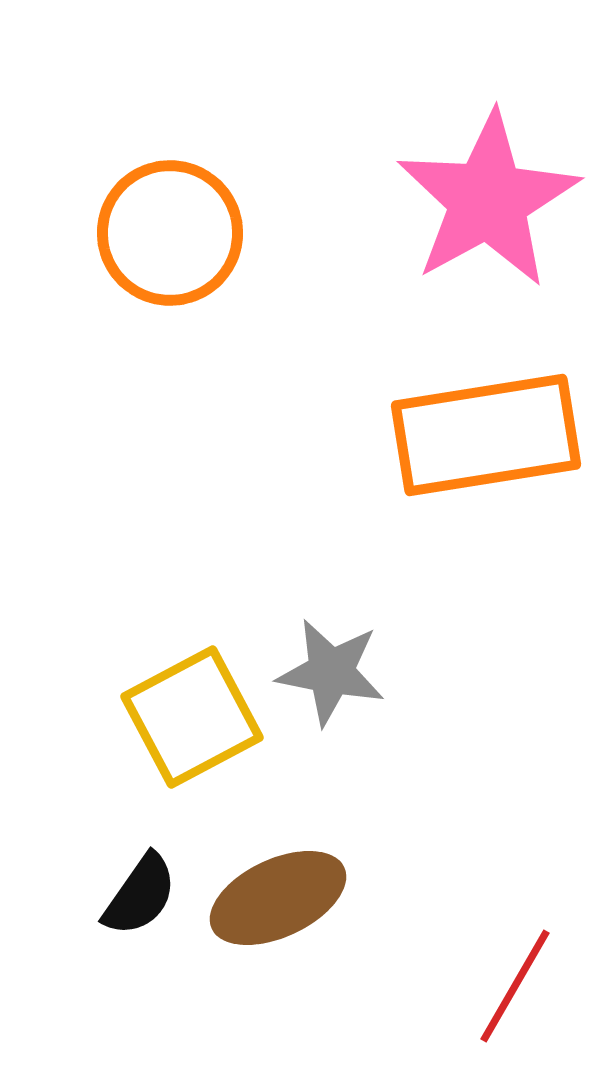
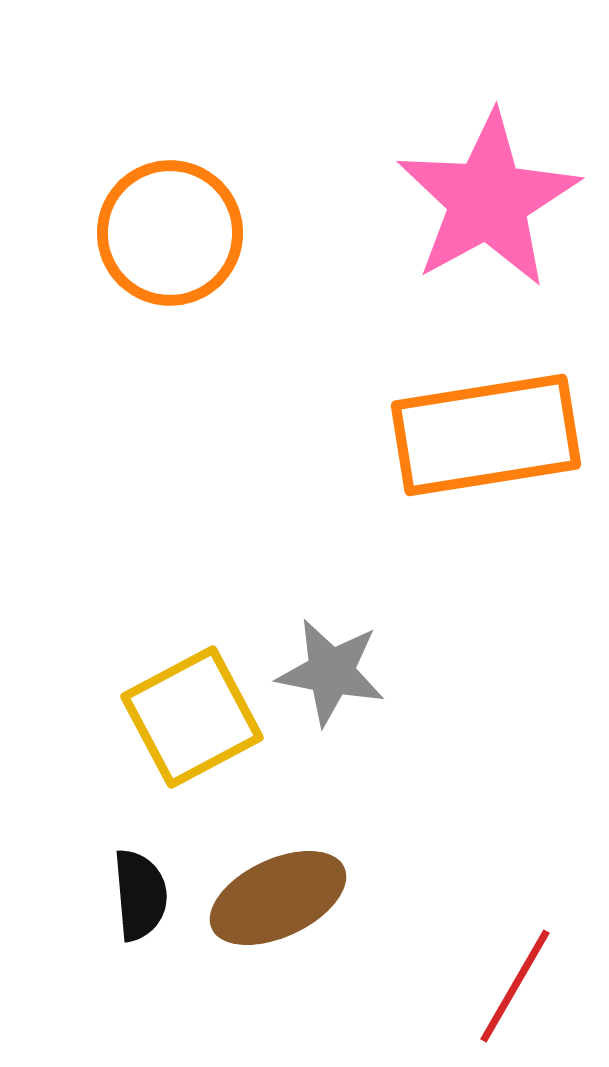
black semicircle: rotated 40 degrees counterclockwise
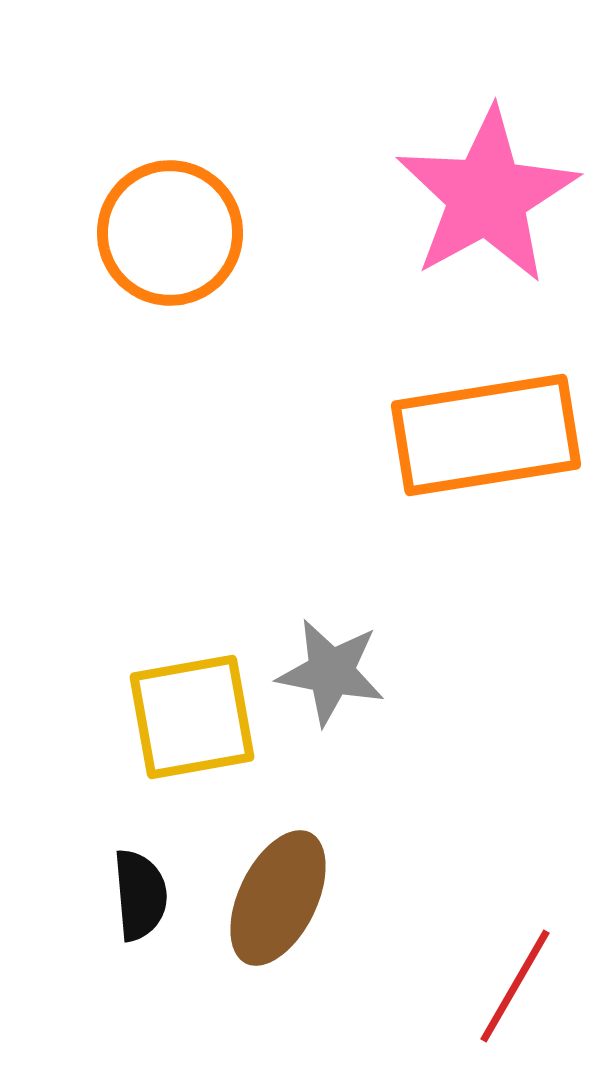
pink star: moved 1 px left, 4 px up
yellow square: rotated 18 degrees clockwise
brown ellipse: rotated 39 degrees counterclockwise
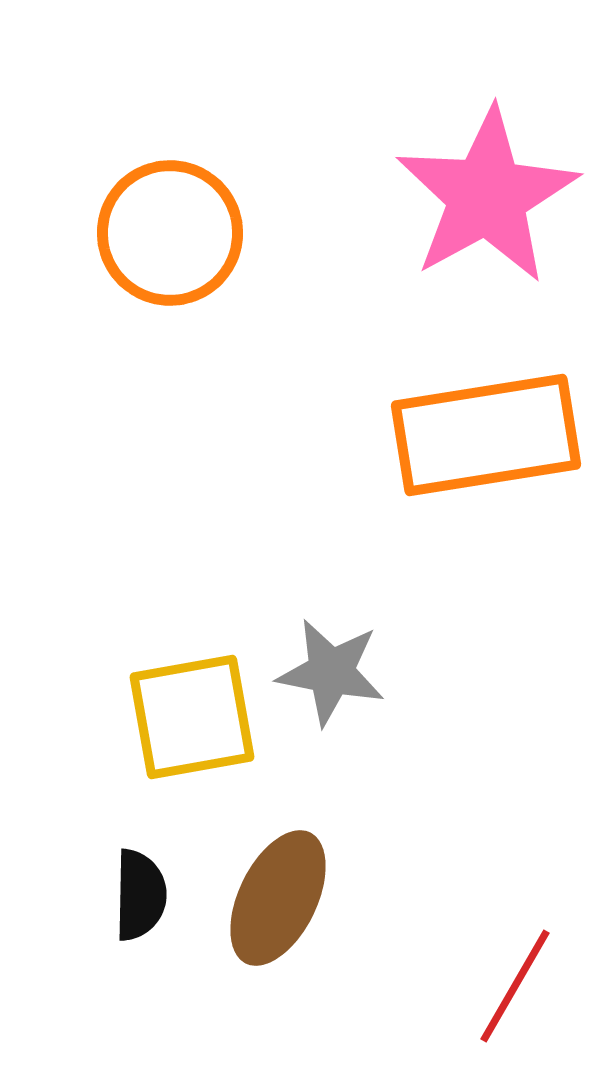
black semicircle: rotated 6 degrees clockwise
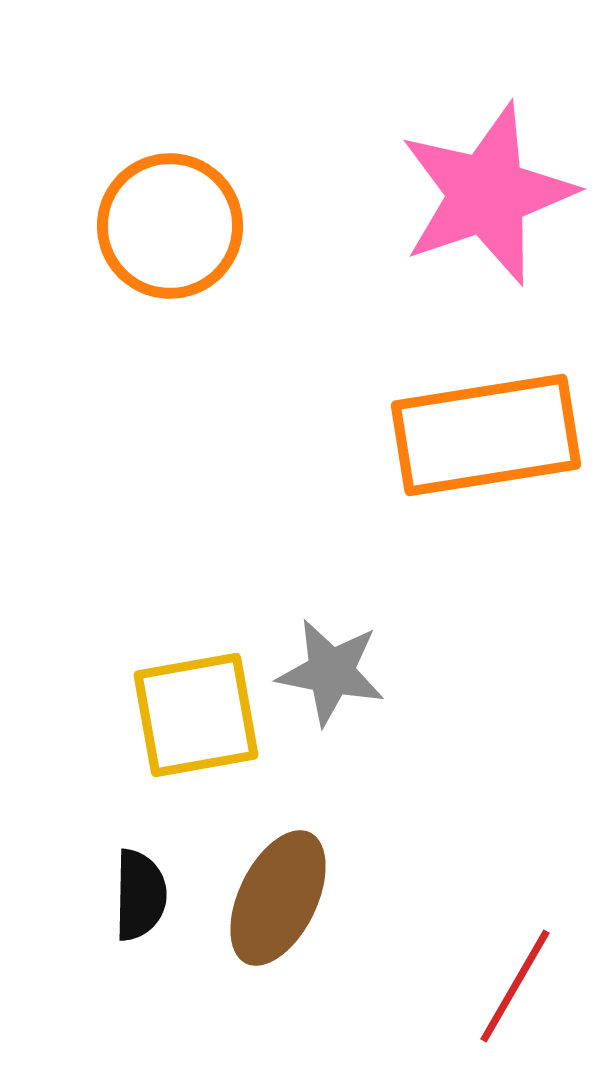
pink star: moved 2 px up; rotated 10 degrees clockwise
orange circle: moved 7 px up
yellow square: moved 4 px right, 2 px up
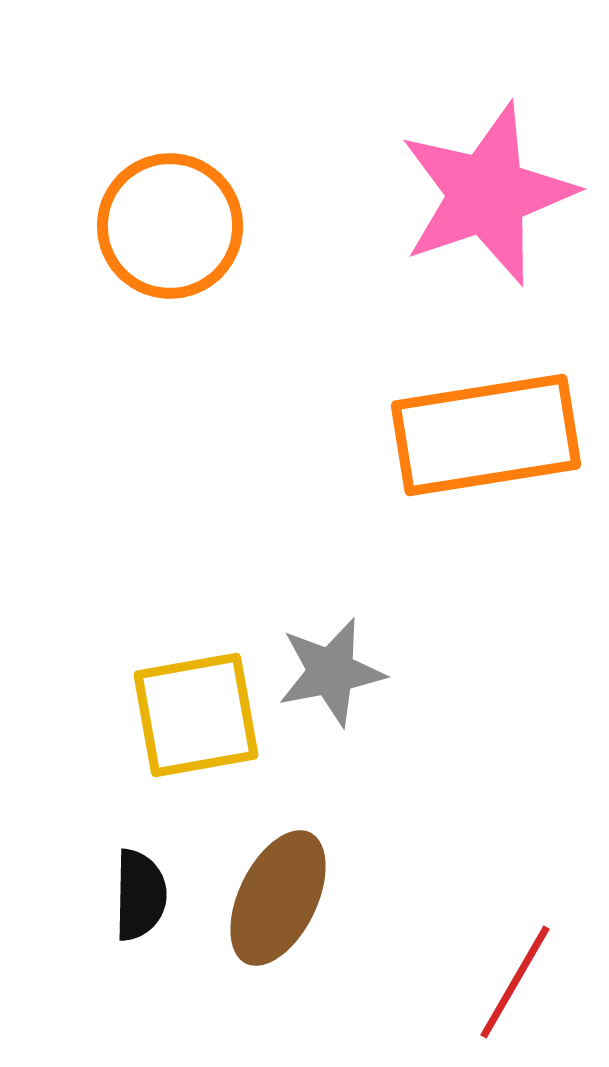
gray star: rotated 22 degrees counterclockwise
red line: moved 4 px up
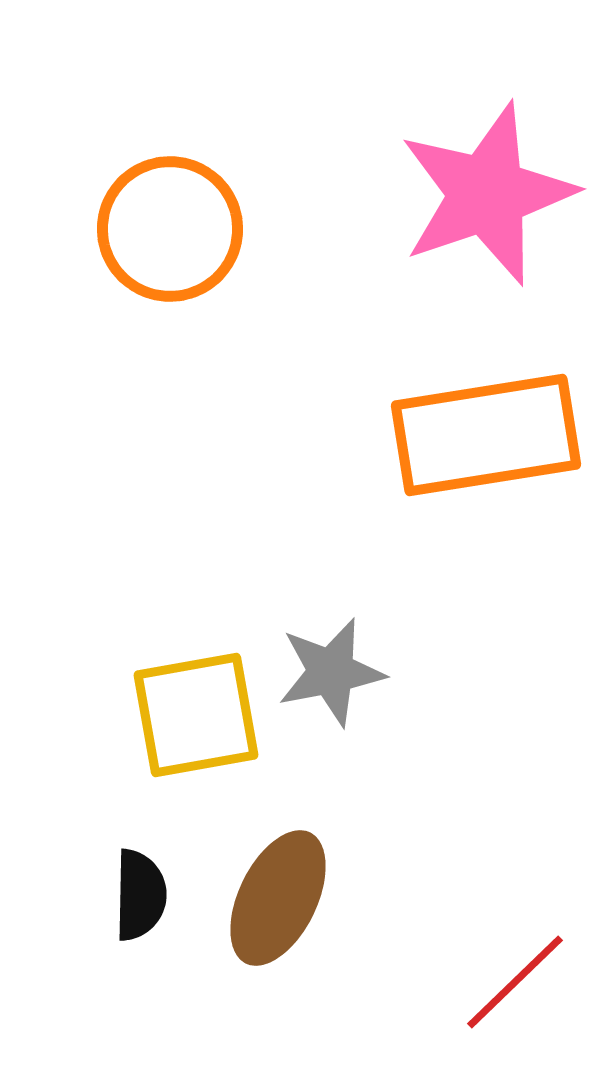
orange circle: moved 3 px down
red line: rotated 16 degrees clockwise
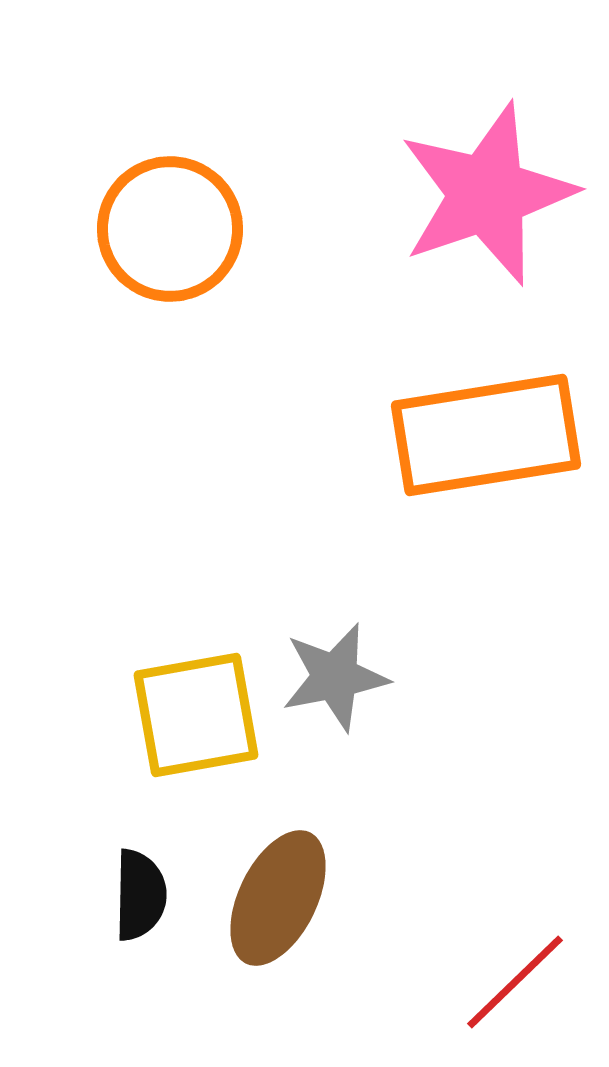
gray star: moved 4 px right, 5 px down
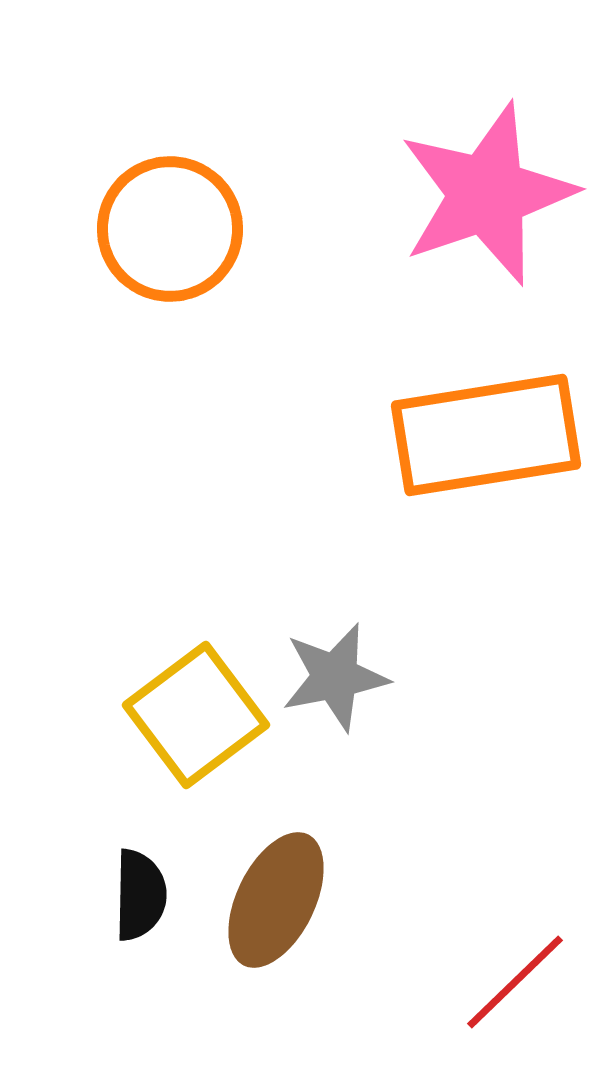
yellow square: rotated 27 degrees counterclockwise
brown ellipse: moved 2 px left, 2 px down
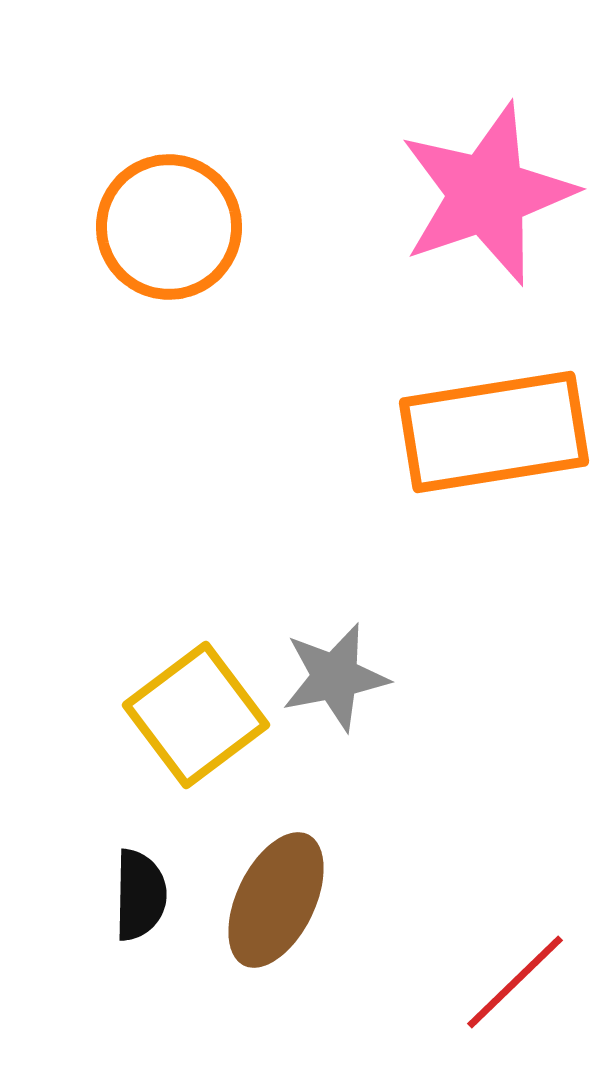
orange circle: moved 1 px left, 2 px up
orange rectangle: moved 8 px right, 3 px up
